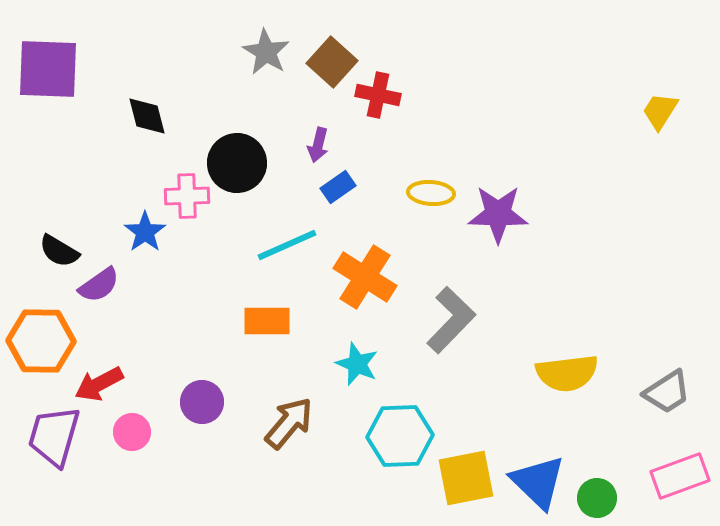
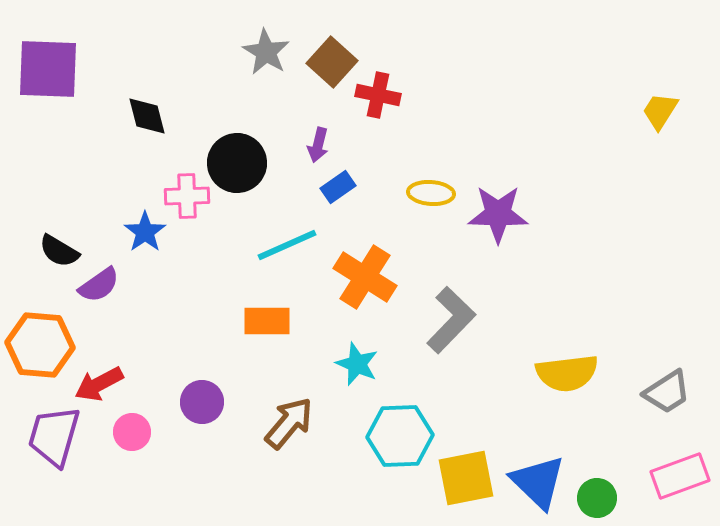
orange hexagon: moved 1 px left, 4 px down; rotated 4 degrees clockwise
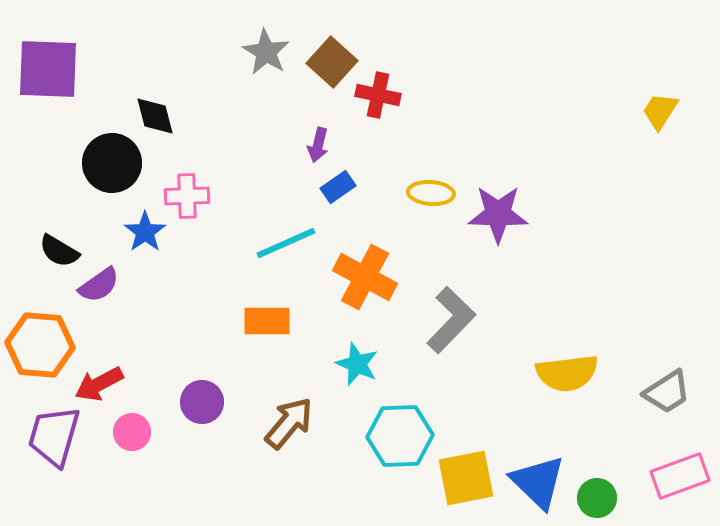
black diamond: moved 8 px right
black circle: moved 125 px left
cyan line: moved 1 px left, 2 px up
orange cross: rotated 4 degrees counterclockwise
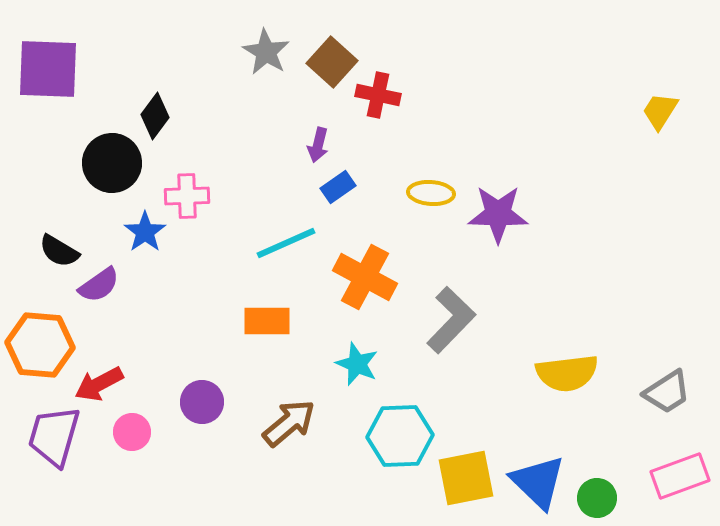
black diamond: rotated 51 degrees clockwise
brown arrow: rotated 10 degrees clockwise
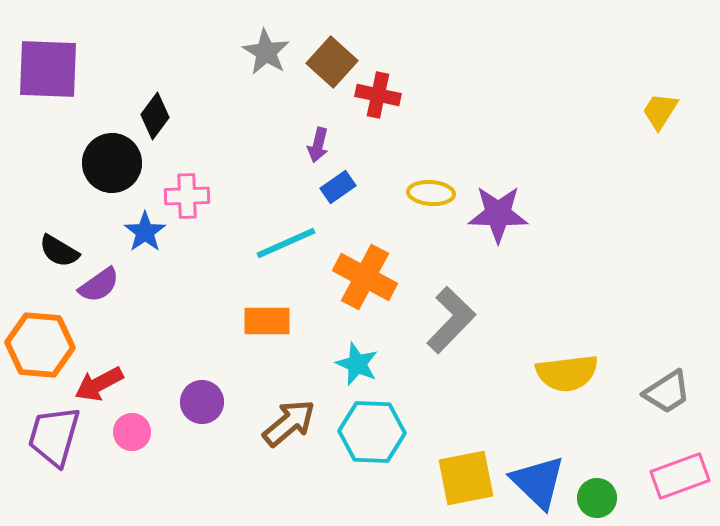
cyan hexagon: moved 28 px left, 4 px up; rotated 4 degrees clockwise
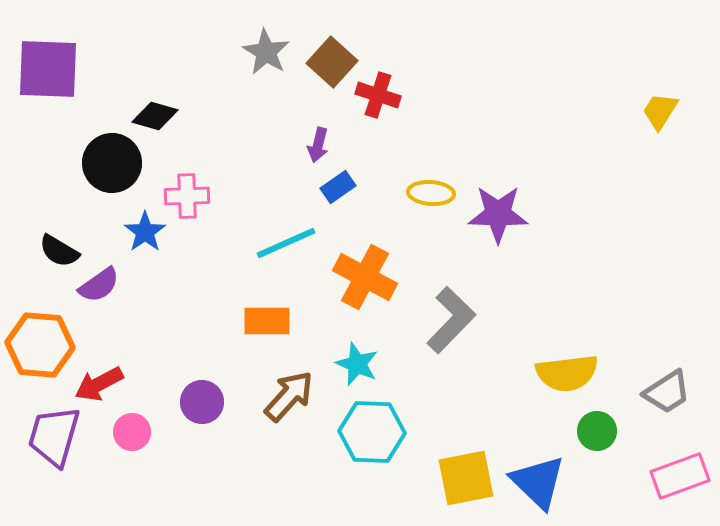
red cross: rotated 6 degrees clockwise
black diamond: rotated 69 degrees clockwise
brown arrow: moved 27 px up; rotated 8 degrees counterclockwise
green circle: moved 67 px up
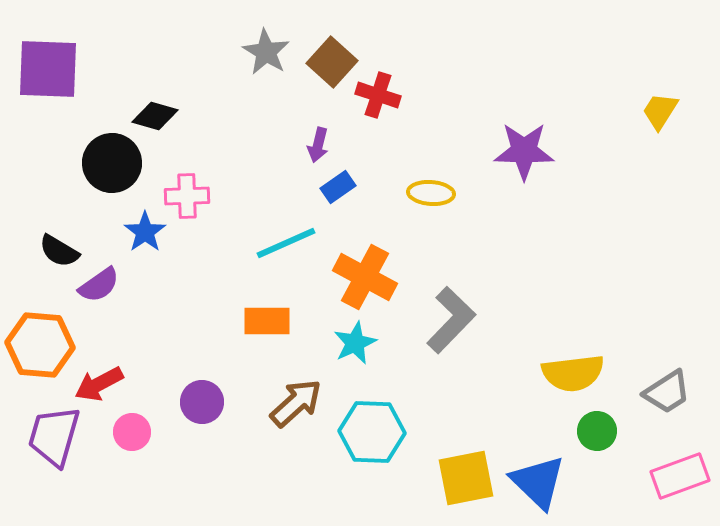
purple star: moved 26 px right, 63 px up
cyan star: moved 2 px left, 21 px up; rotated 24 degrees clockwise
yellow semicircle: moved 6 px right
brown arrow: moved 7 px right, 7 px down; rotated 6 degrees clockwise
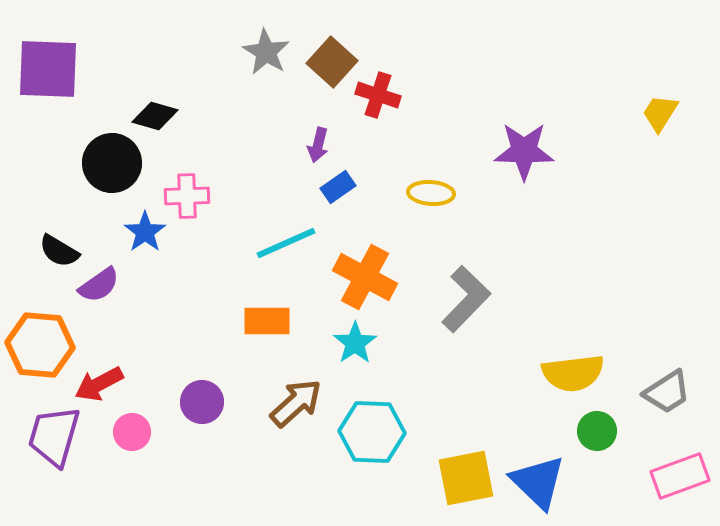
yellow trapezoid: moved 2 px down
gray L-shape: moved 15 px right, 21 px up
cyan star: rotated 9 degrees counterclockwise
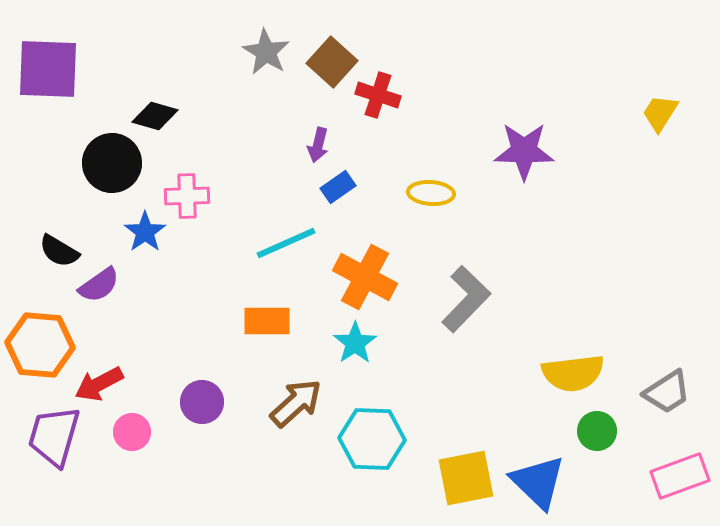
cyan hexagon: moved 7 px down
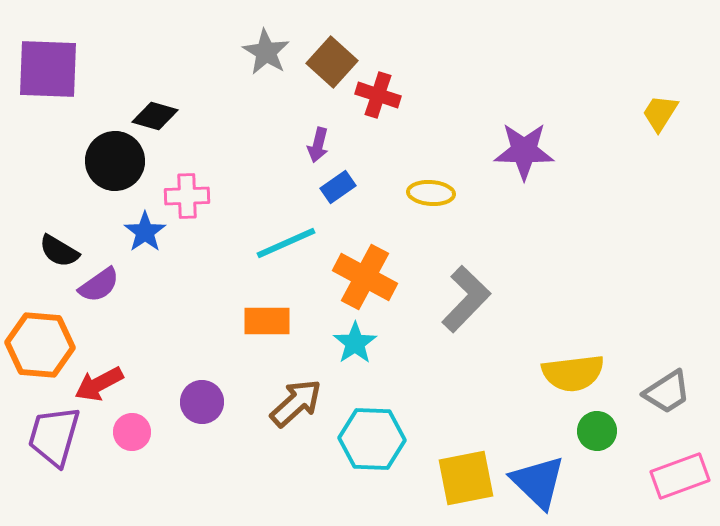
black circle: moved 3 px right, 2 px up
